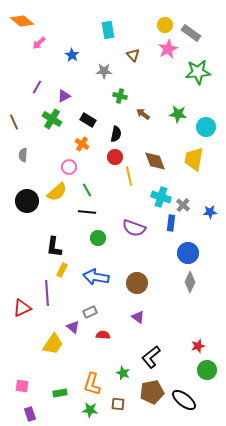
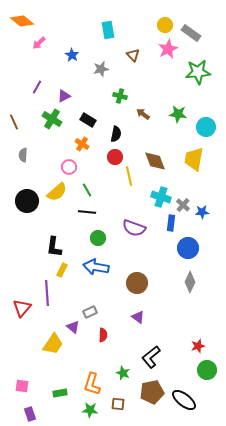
gray star at (104, 71): moved 3 px left, 2 px up; rotated 14 degrees counterclockwise
blue star at (210, 212): moved 8 px left
blue circle at (188, 253): moved 5 px up
blue arrow at (96, 277): moved 10 px up
red triangle at (22, 308): rotated 24 degrees counterclockwise
red semicircle at (103, 335): rotated 88 degrees clockwise
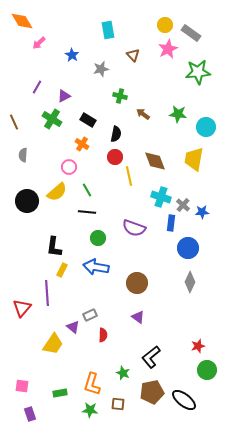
orange diamond at (22, 21): rotated 20 degrees clockwise
gray rectangle at (90, 312): moved 3 px down
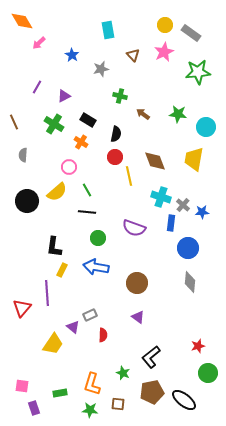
pink star at (168, 49): moved 4 px left, 3 px down
green cross at (52, 119): moved 2 px right, 5 px down
orange cross at (82, 144): moved 1 px left, 2 px up
gray diamond at (190, 282): rotated 20 degrees counterclockwise
green circle at (207, 370): moved 1 px right, 3 px down
purple rectangle at (30, 414): moved 4 px right, 6 px up
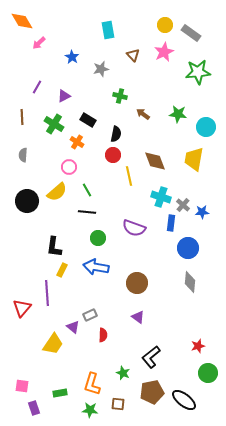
blue star at (72, 55): moved 2 px down
brown line at (14, 122): moved 8 px right, 5 px up; rotated 21 degrees clockwise
orange cross at (81, 142): moved 4 px left
red circle at (115, 157): moved 2 px left, 2 px up
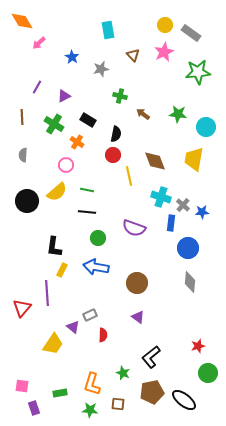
pink circle at (69, 167): moved 3 px left, 2 px up
green line at (87, 190): rotated 48 degrees counterclockwise
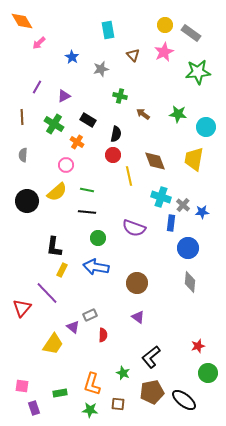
purple line at (47, 293): rotated 40 degrees counterclockwise
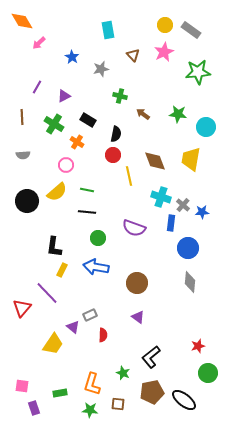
gray rectangle at (191, 33): moved 3 px up
gray semicircle at (23, 155): rotated 96 degrees counterclockwise
yellow trapezoid at (194, 159): moved 3 px left
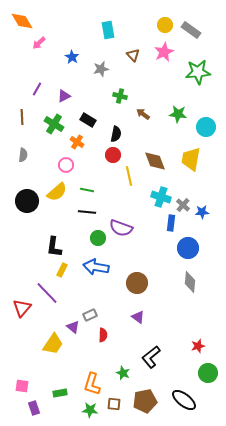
purple line at (37, 87): moved 2 px down
gray semicircle at (23, 155): rotated 80 degrees counterclockwise
purple semicircle at (134, 228): moved 13 px left
brown pentagon at (152, 392): moved 7 px left, 9 px down
brown square at (118, 404): moved 4 px left
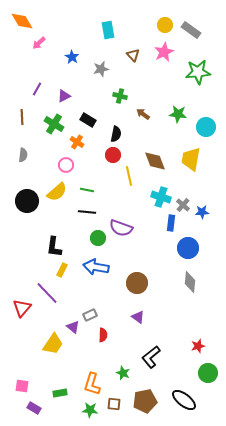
purple rectangle at (34, 408): rotated 40 degrees counterclockwise
